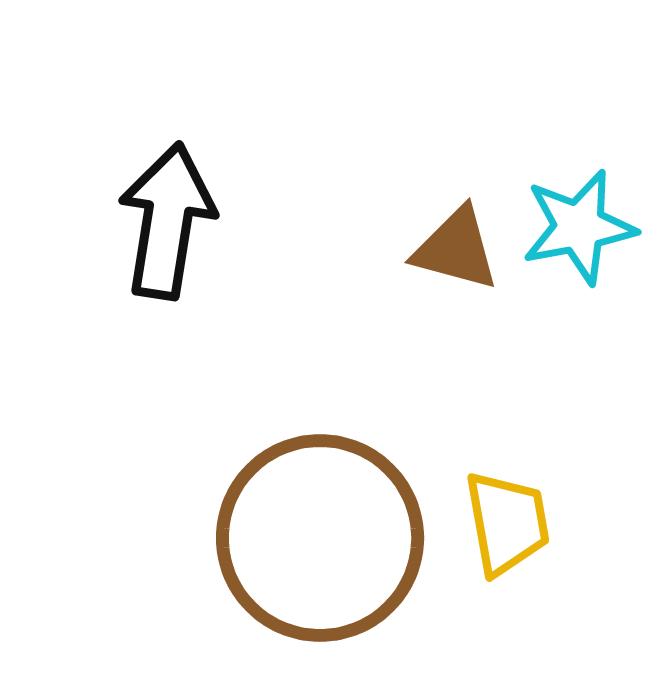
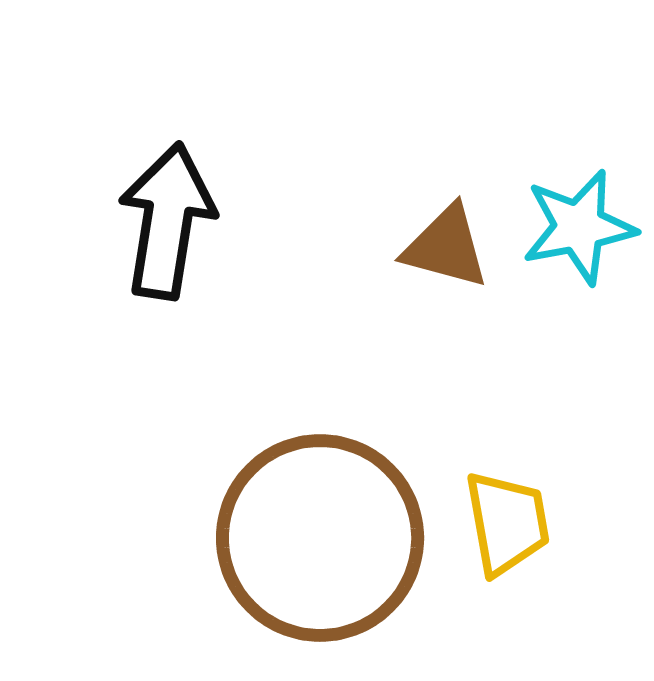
brown triangle: moved 10 px left, 2 px up
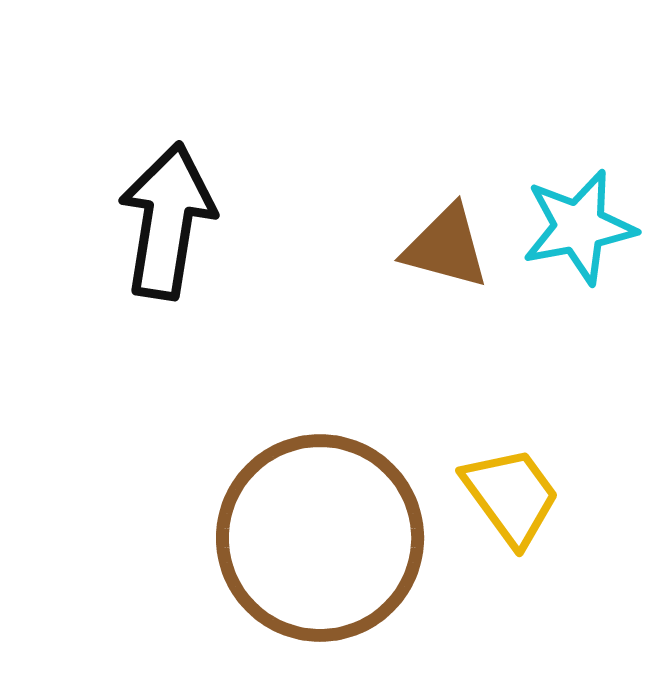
yellow trapezoid: moved 4 px right, 27 px up; rotated 26 degrees counterclockwise
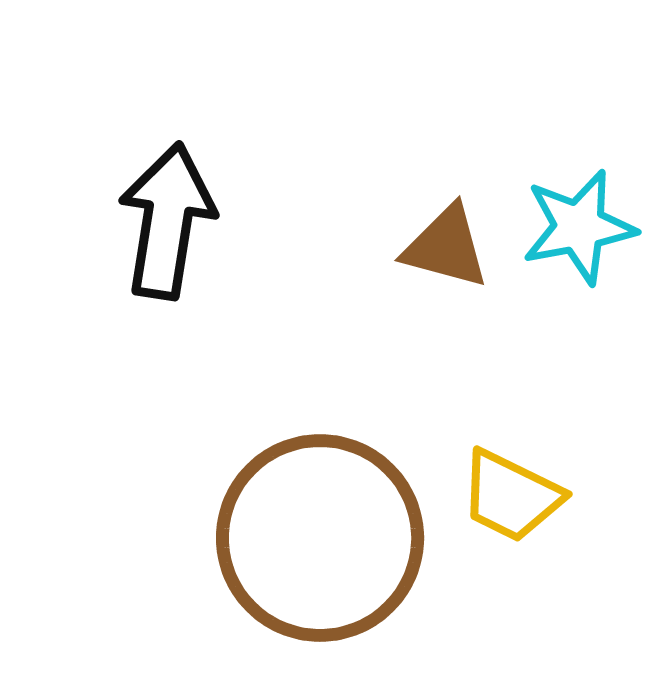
yellow trapezoid: rotated 152 degrees clockwise
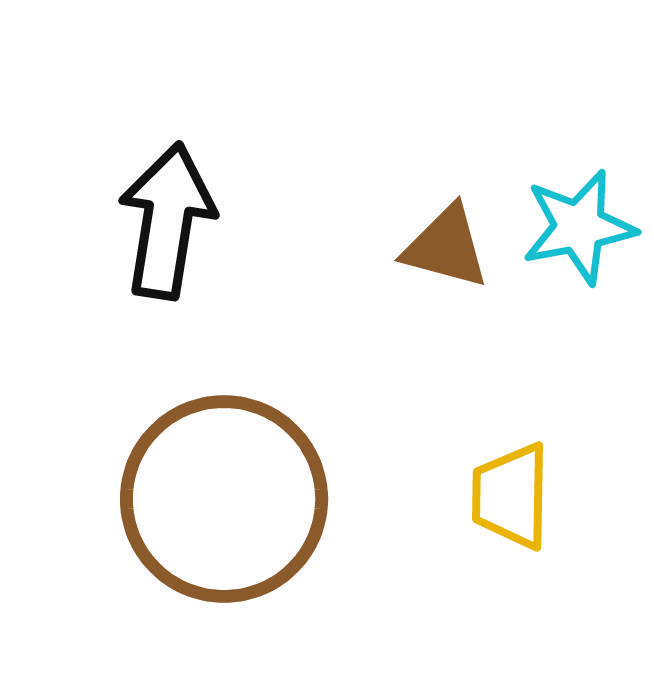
yellow trapezoid: rotated 65 degrees clockwise
brown circle: moved 96 px left, 39 px up
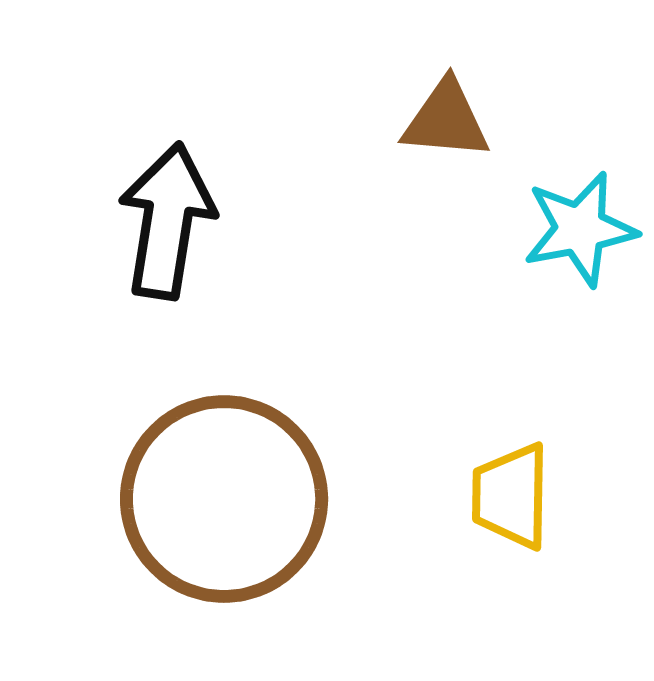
cyan star: moved 1 px right, 2 px down
brown triangle: moved 127 px up; rotated 10 degrees counterclockwise
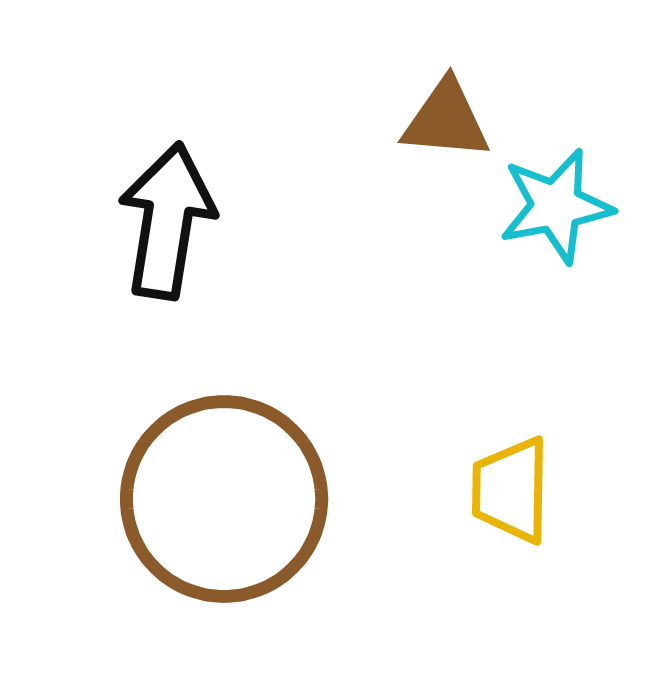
cyan star: moved 24 px left, 23 px up
yellow trapezoid: moved 6 px up
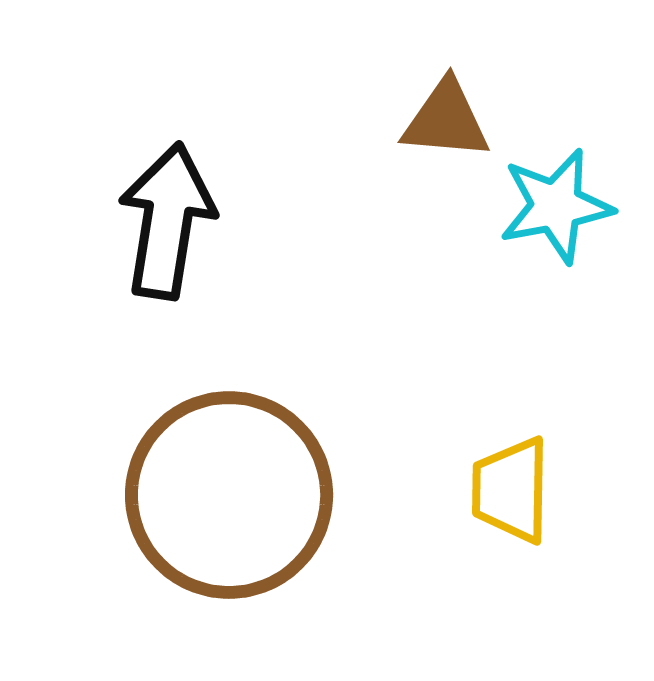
brown circle: moved 5 px right, 4 px up
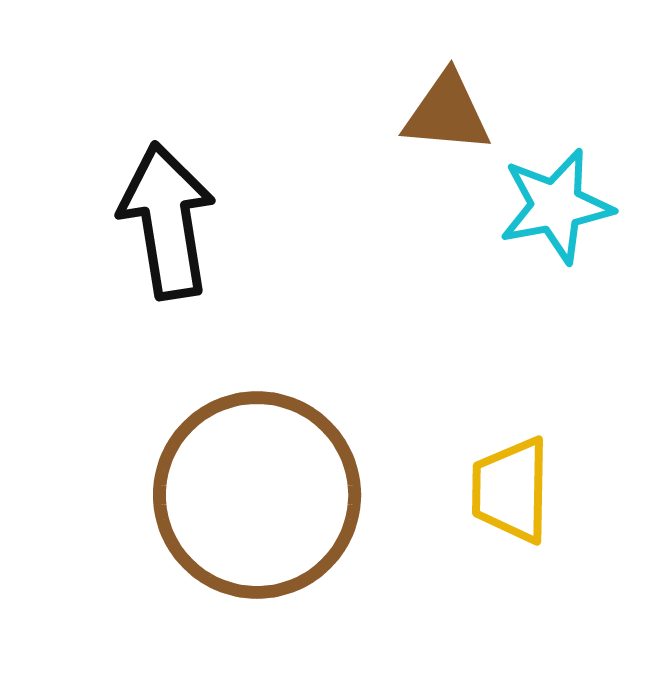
brown triangle: moved 1 px right, 7 px up
black arrow: rotated 18 degrees counterclockwise
brown circle: moved 28 px right
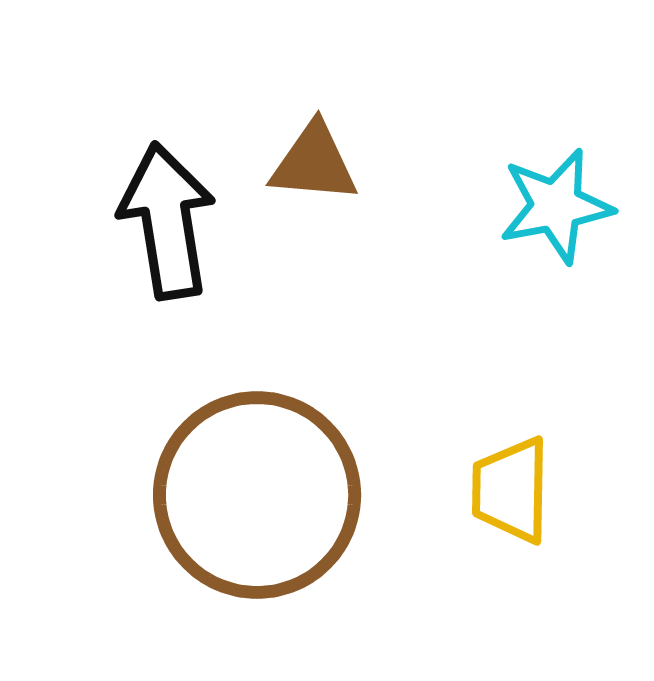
brown triangle: moved 133 px left, 50 px down
